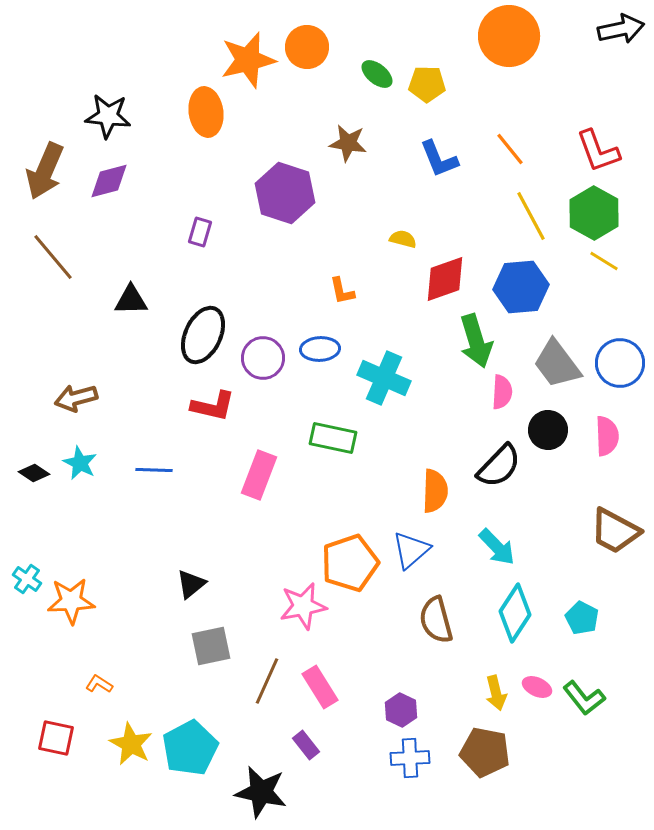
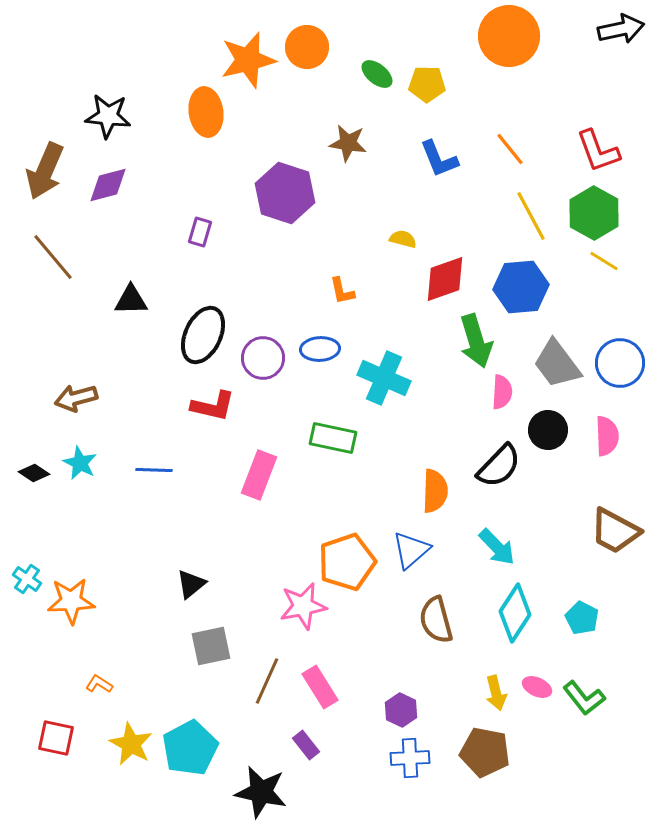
purple diamond at (109, 181): moved 1 px left, 4 px down
orange pentagon at (350, 563): moved 3 px left, 1 px up
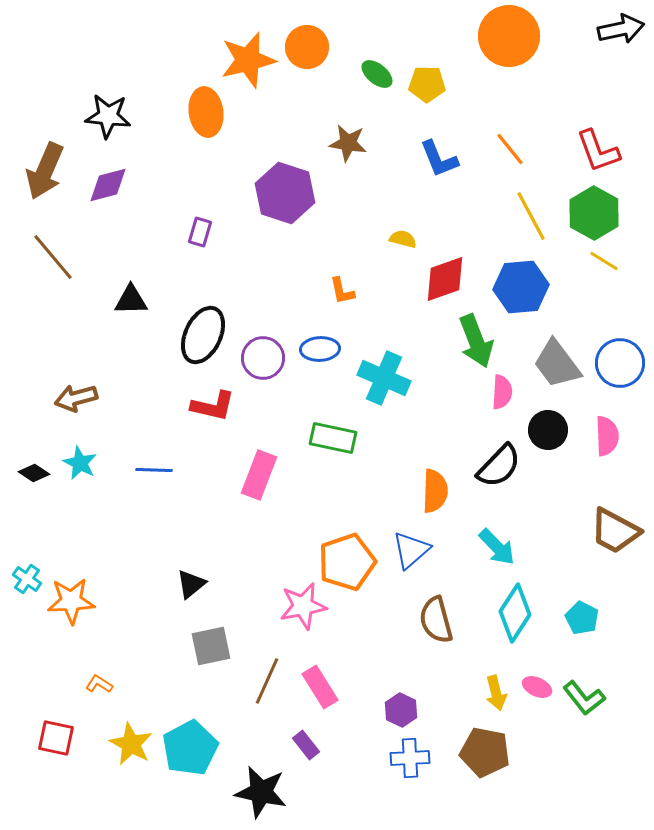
green arrow at (476, 341): rotated 4 degrees counterclockwise
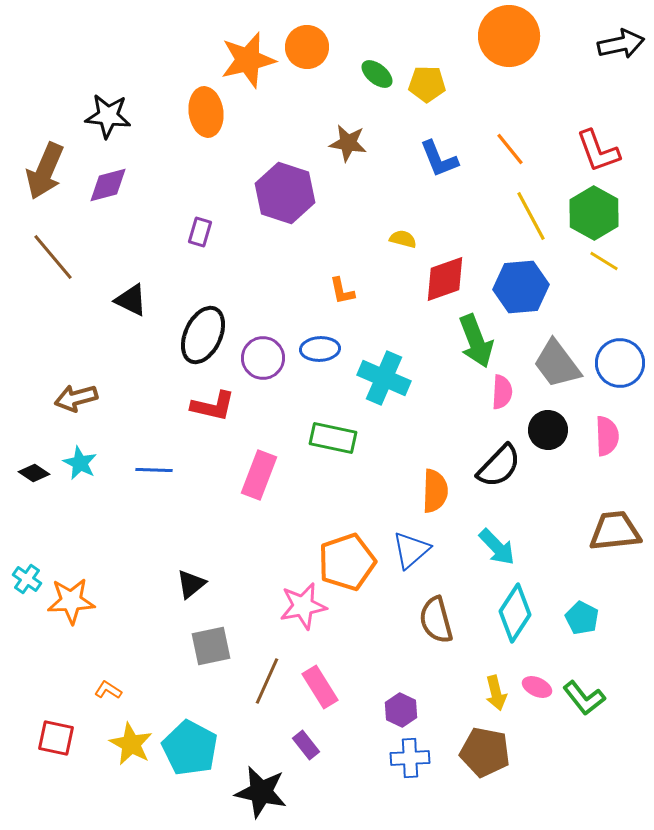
black arrow at (621, 29): moved 15 px down
black triangle at (131, 300): rotated 27 degrees clockwise
brown trapezoid at (615, 531): rotated 146 degrees clockwise
orange L-shape at (99, 684): moved 9 px right, 6 px down
cyan pentagon at (190, 748): rotated 16 degrees counterclockwise
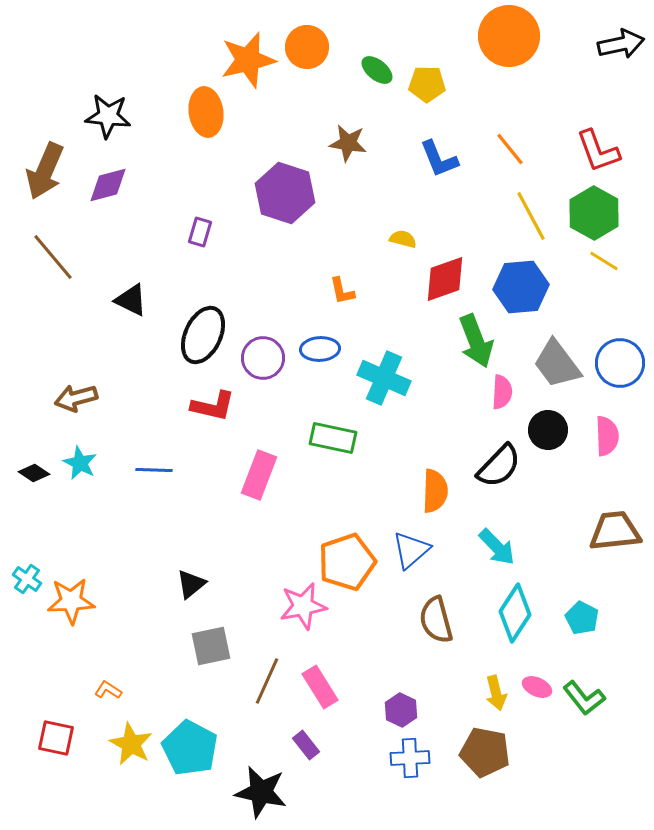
green ellipse at (377, 74): moved 4 px up
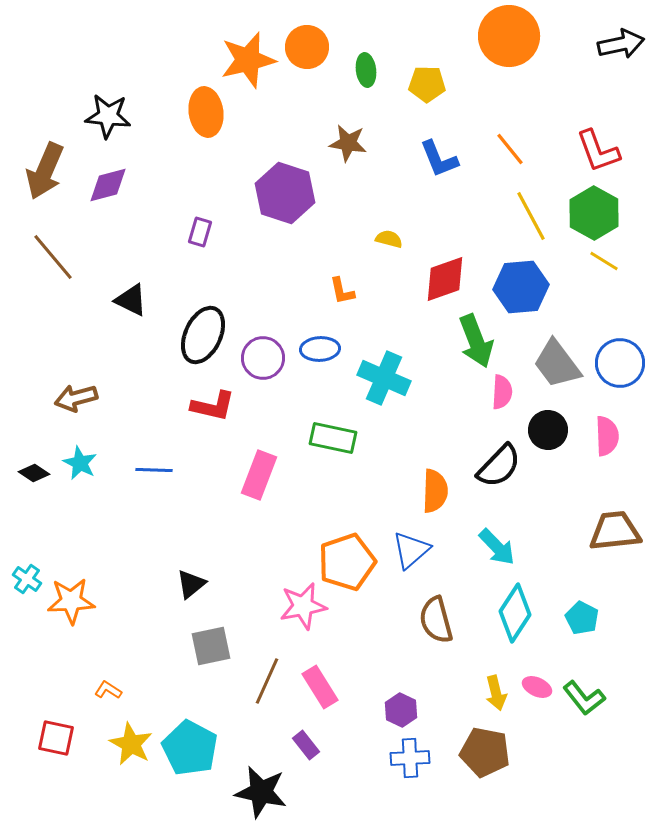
green ellipse at (377, 70): moved 11 px left; rotated 44 degrees clockwise
yellow semicircle at (403, 239): moved 14 px left
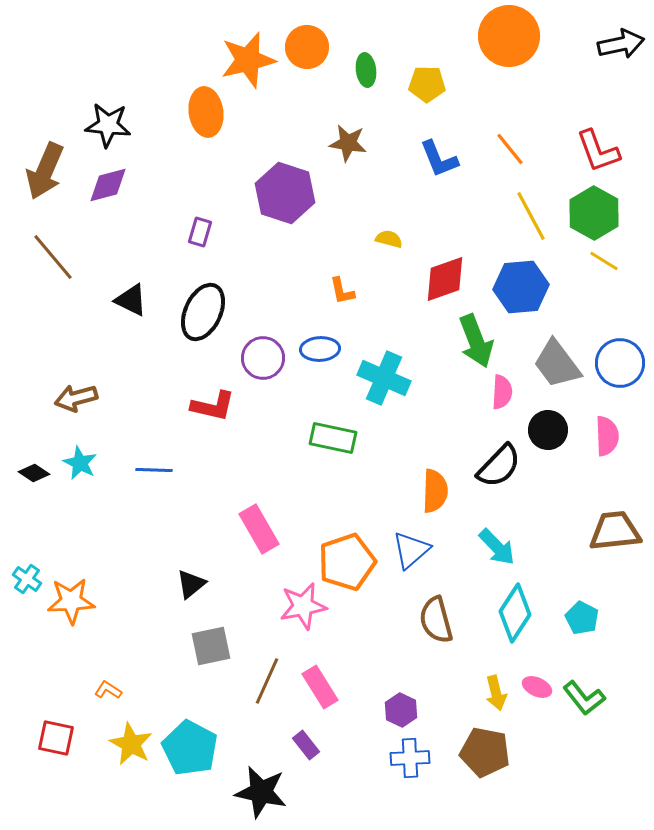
black star at (108, 116): moved 9 px down
black ellipse at (203, 335): moved 23 px up
pink rectangle at (259, 475): moved 54 px down; rotated 51 degrees counterclockwise
